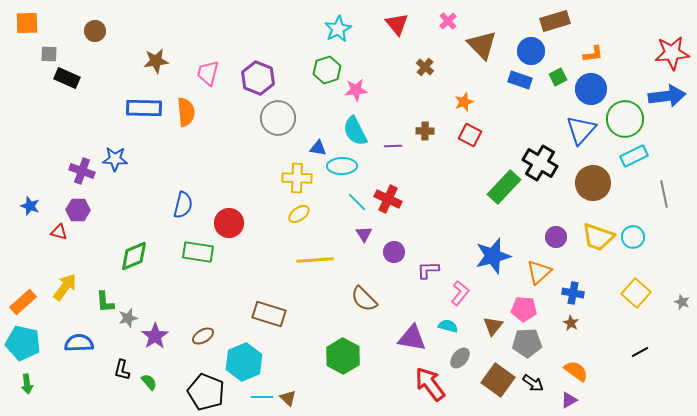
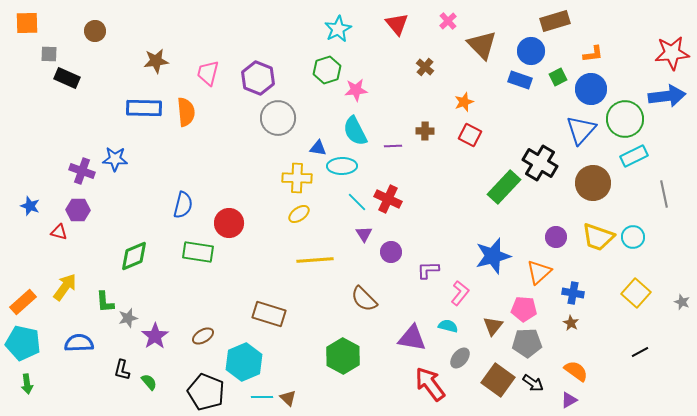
purple circle at (394, 252): moved 3 px left
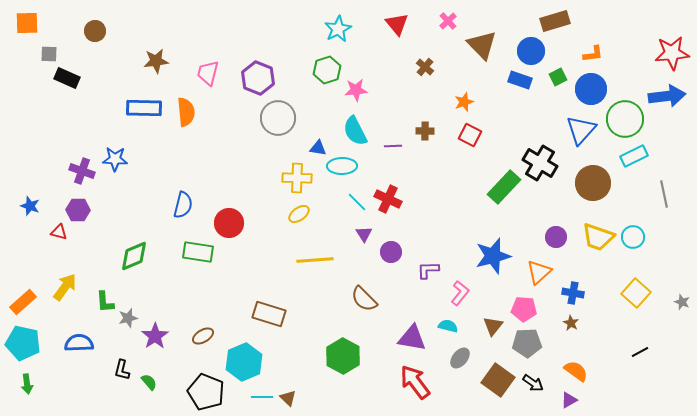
red arrow at (430, 384): moved 15 px left, 2 px up
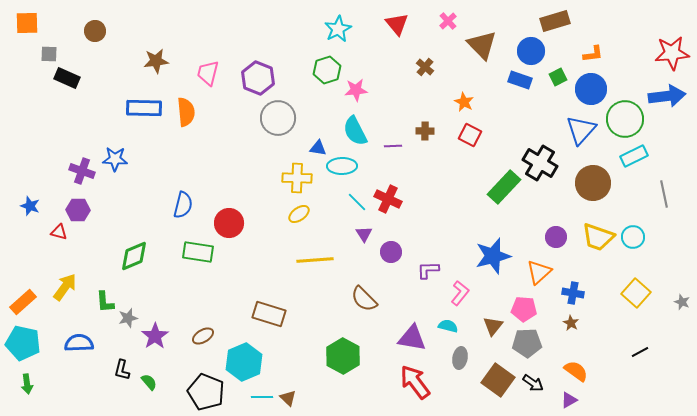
orange star at (464, 102): rotated 24 degrees counterclockwise
gray ellipse at (460, 358): rotated 30 degrees counterclockwise
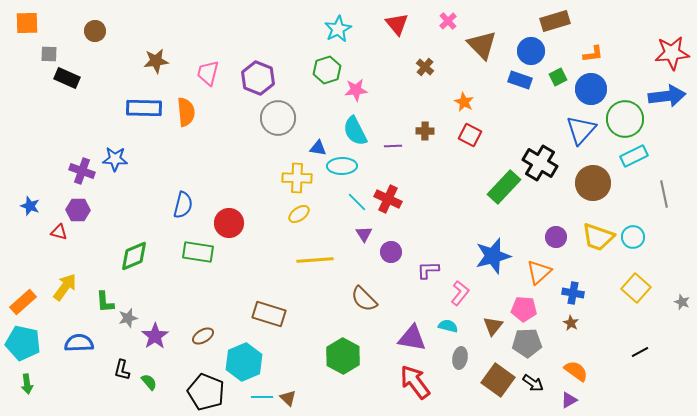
yellow square at (636, 293): moved 5 px up
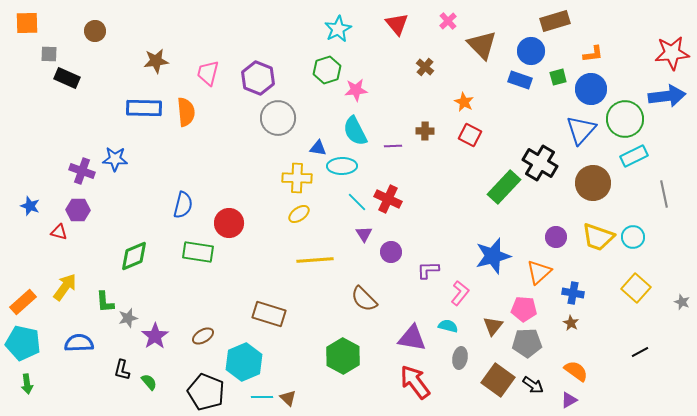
green square at (558, 77): rotated 12 degrees clockwise
black arrow at (533, 383): moved 2 px down
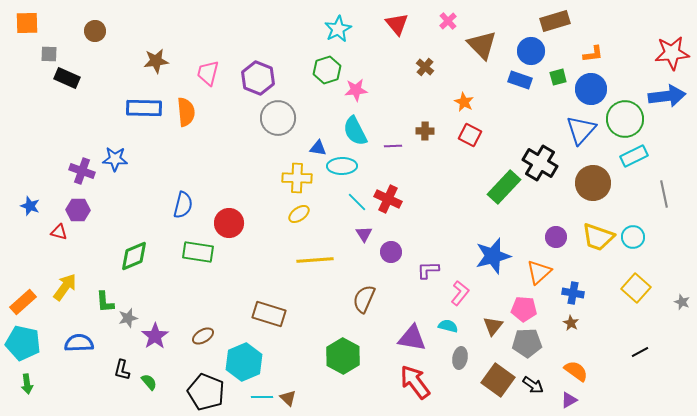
brown semicircle at (364, 299): rotated 68 degrees clockwise
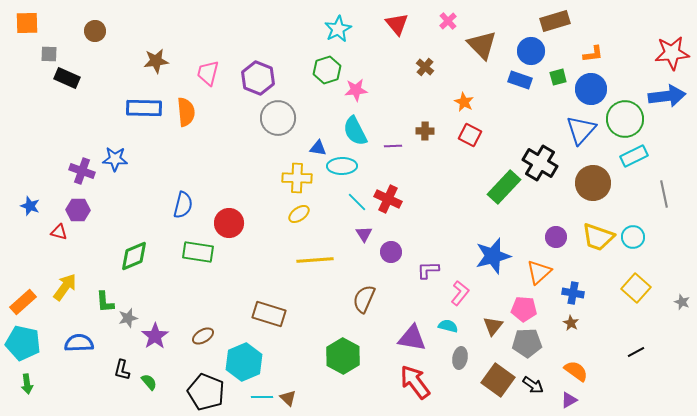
black line at (640, 352): moved 4 px left
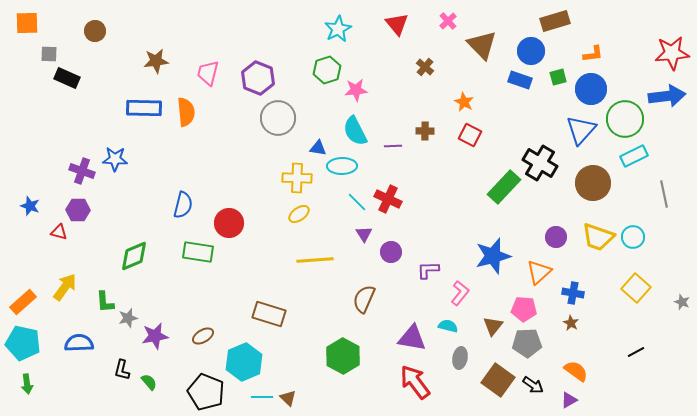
purple star at (155, 336): rotated 24 degrees clockwise
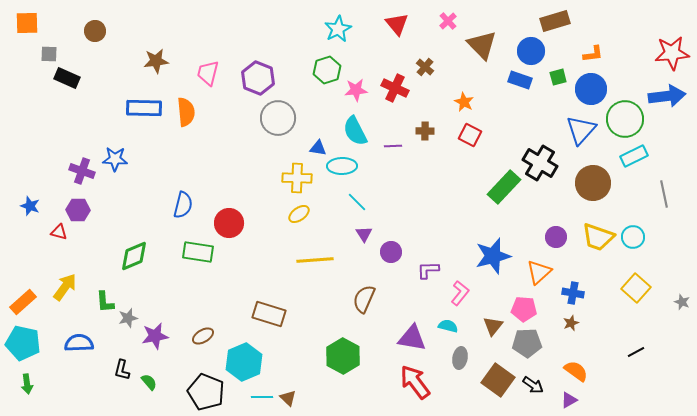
red cross at (388, 199): moved 7 px right, 111 px up
brown star at (571, 323): rotated 21 degrees clockwise
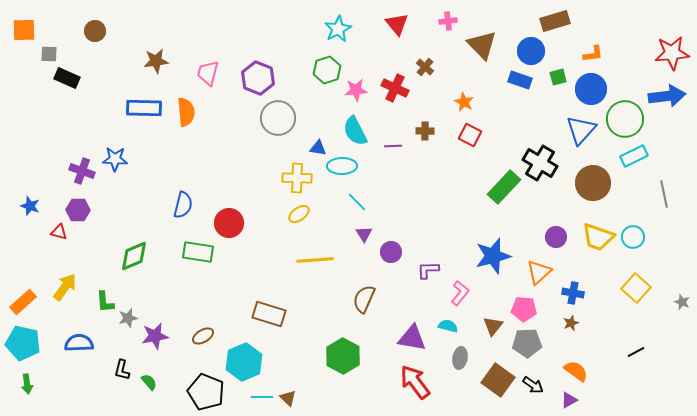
pink cross at (448, 21): rotated 36 degrees clockwise
orange square at (27, 23): moved 3 px left, 7 px down
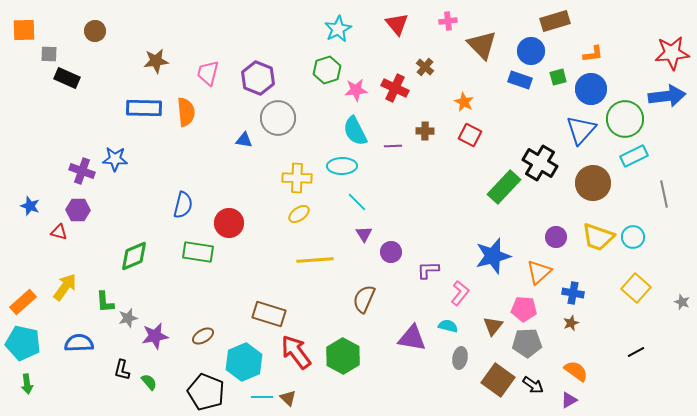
blue triangle at (318, 148): moved 74 px left, 8 px up
red arrow at (415, 382): moved 119 px left, 30 px up
